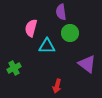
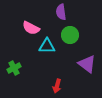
pink semicircle: rotated 78 degrees counterclockwise
green circle: moved 2 px down
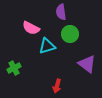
green circle: moved 1 px up
cyan triangle: rotated 18 degrees counterclockwise
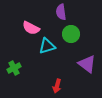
green circle: moved 1 px right
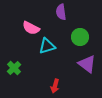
green circle: moved 9 px right, 3 px down
green cross: rotated 16 degrees counterclockwise
red arrow: moved 2 px left
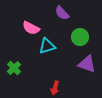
purple semicircle: moved 1 px right, 1 px down; rotated 35 degrees counterclockwise
purple triangle: rotated 18 degrees counterclockwise
red arrow: moved 2 px down
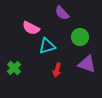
red arrow: moved 2 px right, 18 px up
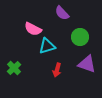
pink semicircle: moved 2 px right, 1 px down
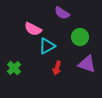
purple semicircle: rotated 14 degrees counterclockwise
cyan triangle: rotated 12 degrees counterclockwise
red arrow: moved 2 px up
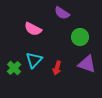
cyan triangle: moved 13 px left, 14 px down; rotated 18 degrees counterclockwise
